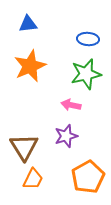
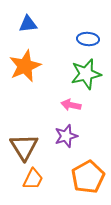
orange star: moved 5 px left
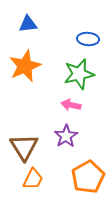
green star: moved 7 px left
purple star: rotated 15 degrees counterclockwise
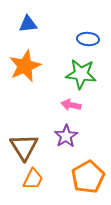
green star: moved 2 px right; rotated 20 degrees clockwise
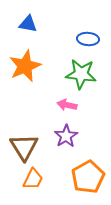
blue triangle: rotated 18 degrees clockwise
pink arrow: moved 4 px left
